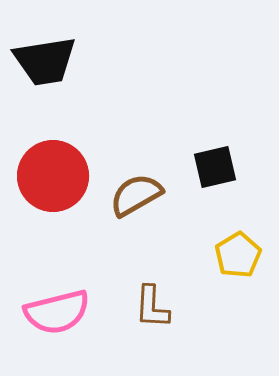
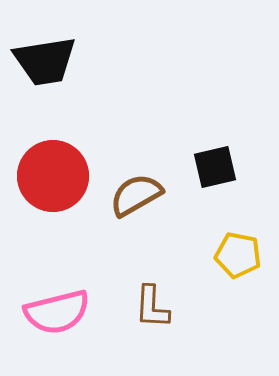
yellow pentagon: rotated 30 degrees counterclockwise
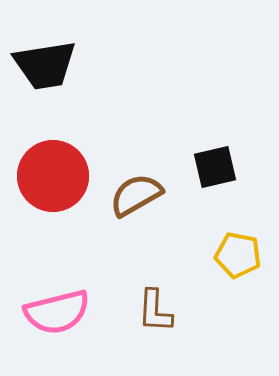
black trapezoid: moved 4 px down
brown L-shape: moved 3 px right, 4 px down
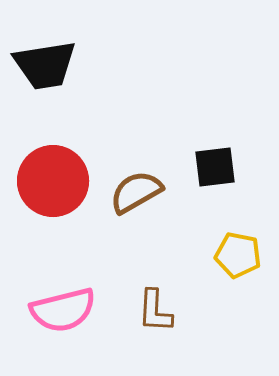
black square: rotated 6 degrees clockwise
red circle: moved 5 px down
brown semicircle: moved 3 px up
pink semicircle: moved 6 px right, 2 px up
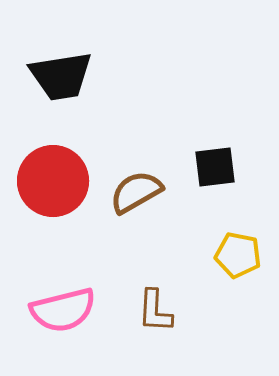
black trapezoid: moved 16 px right, 11 px down
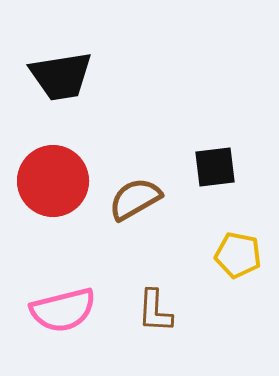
brown semicircle: moved 1 px left, 7 px down
